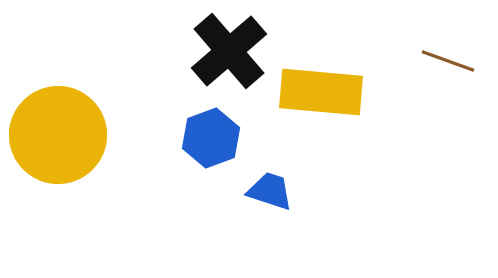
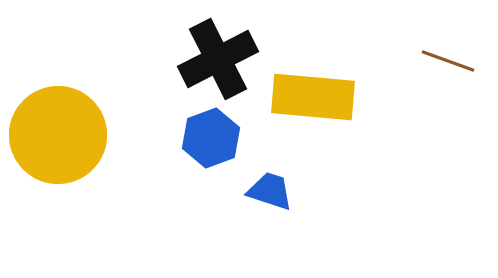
black cross: moved 11 px left, 8 px down; rotated 14 degrees clockwise
yellow rectangle: moved 8 px left, 5 px down
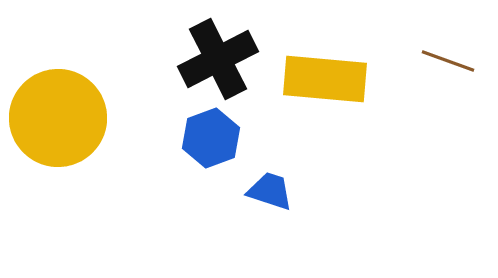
yellow rectangle: moved 12 px right, 18 px up
yellow circle: moved 17 px up
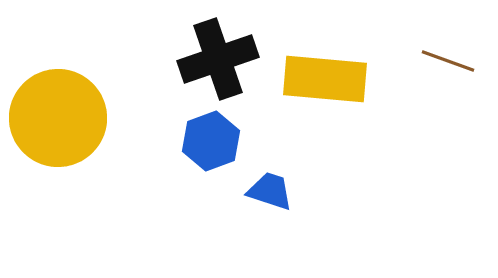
black cross: rotated 8 degrees clockwise
blue hexagon: moved 3 px down
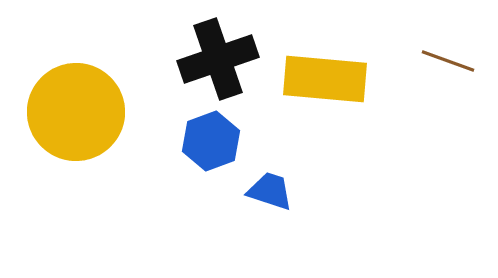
yellow circle: moved 18 px right, 6 px up
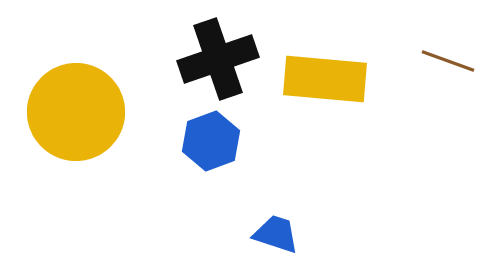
blue trapezoid: moved 6 px right, 43 px down
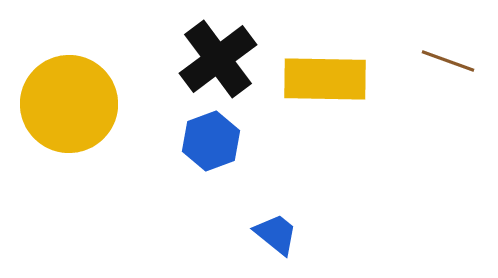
black cross: rotated 18 degrees counterclockwise
yellow rectangle: rotated 4 degrees counterclockwise
yellow circle: moved 7 px left, 8 px up
blue trapezoid: rotated 21 degrees clockwise
